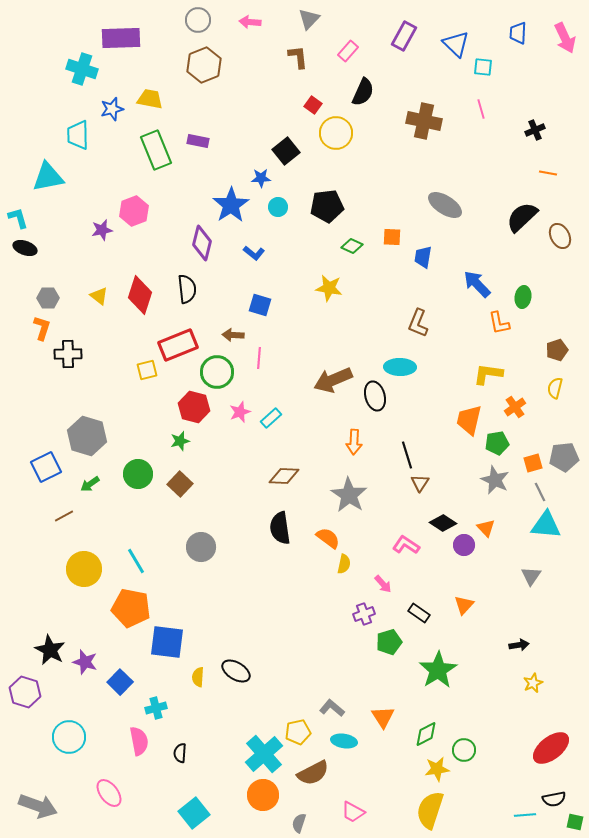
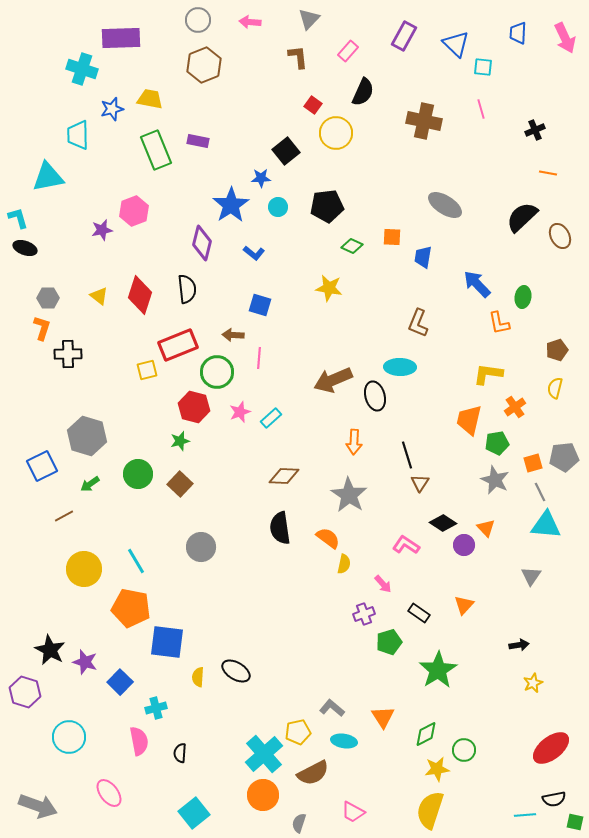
blue square at (46, 467): moved 4 px left, 1 px up
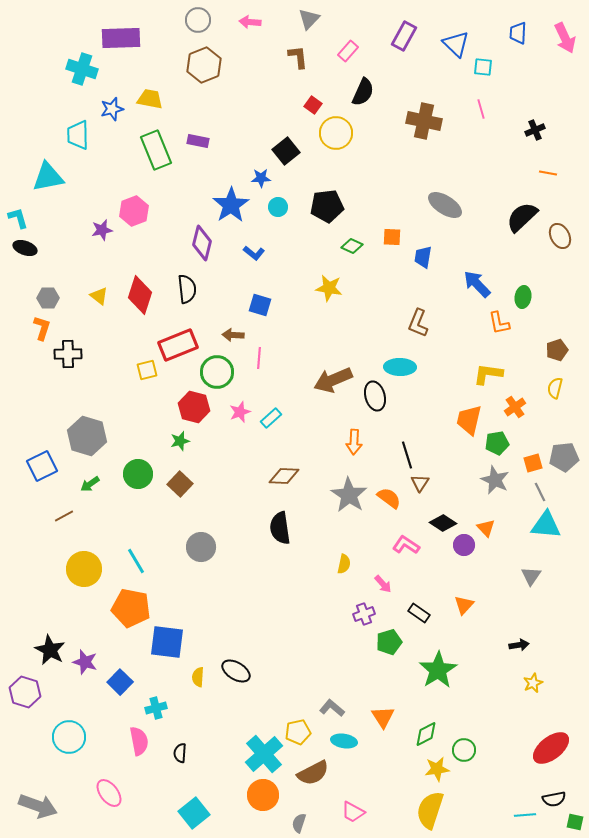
orange semicircle at (328, 538): moved 61 px right, 40 px up
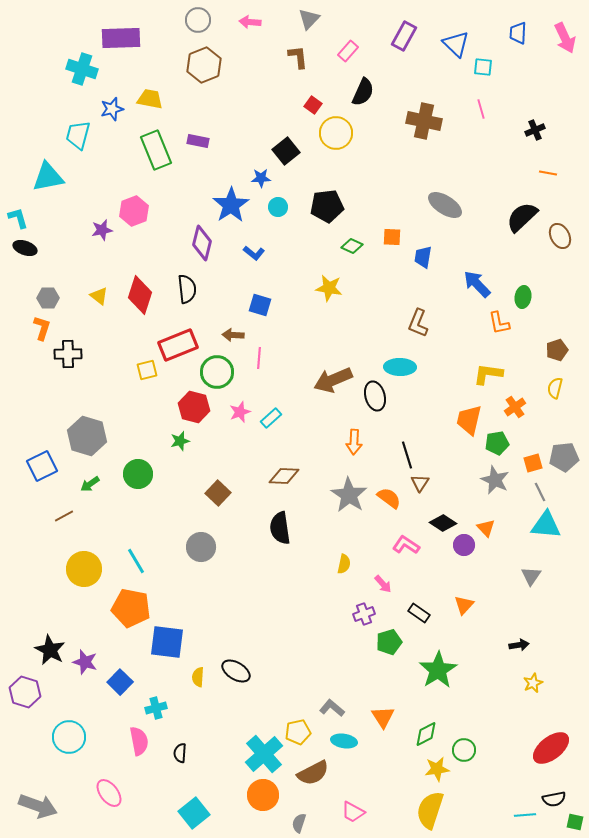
cyan trapezoid at (78, 135): rotated 16 degrees clockwise
brown square at (180, 484): moved 38 px right, 9 px down
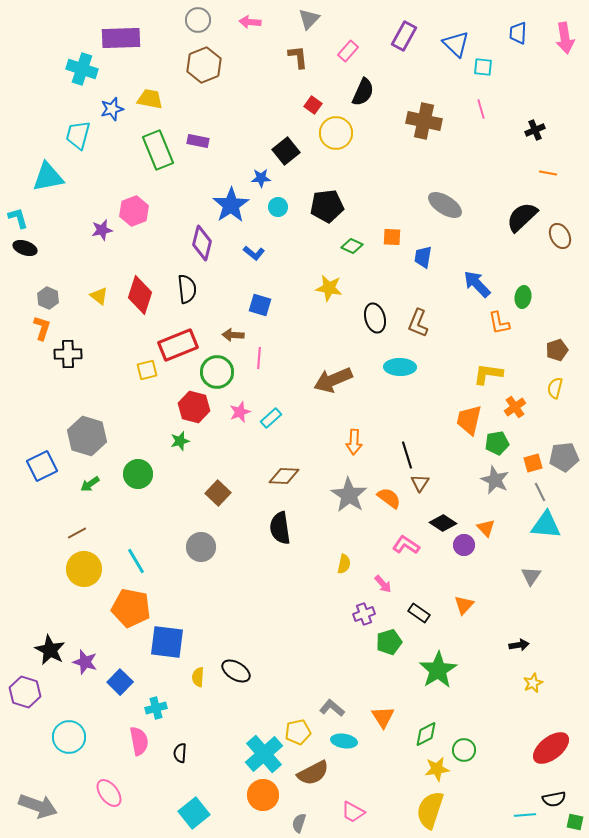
pink arrow at (565, 38): rotated 16 degrees clockwise
green rectangle at (156, 150): moved 2 px right
gray hexagon at (48, 298): rotated 25 degrees clockwise
black ellipse at (375, 396): moved 78 px up
brown line at (64, 516): moved 13 px right, 17 px down
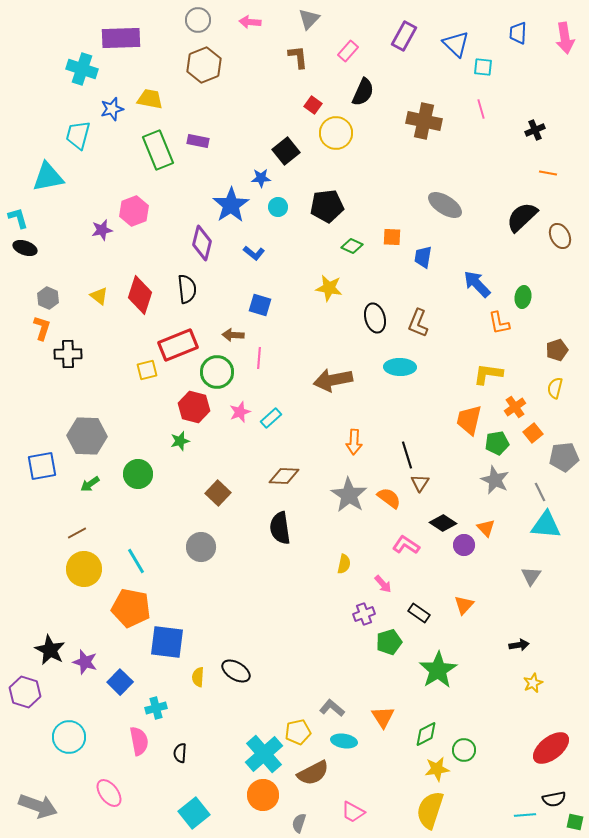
brown arrow at (333, 380): rotated 12 degrees clockwise
gray hexagon at (87, 436): rotated 15 degrees counterclockwise
orange square at (533, 463): moved 30 px up; rotated 24 degrees counterclockwise
blue square at (42, 466): rotated 16 degrees clockwise
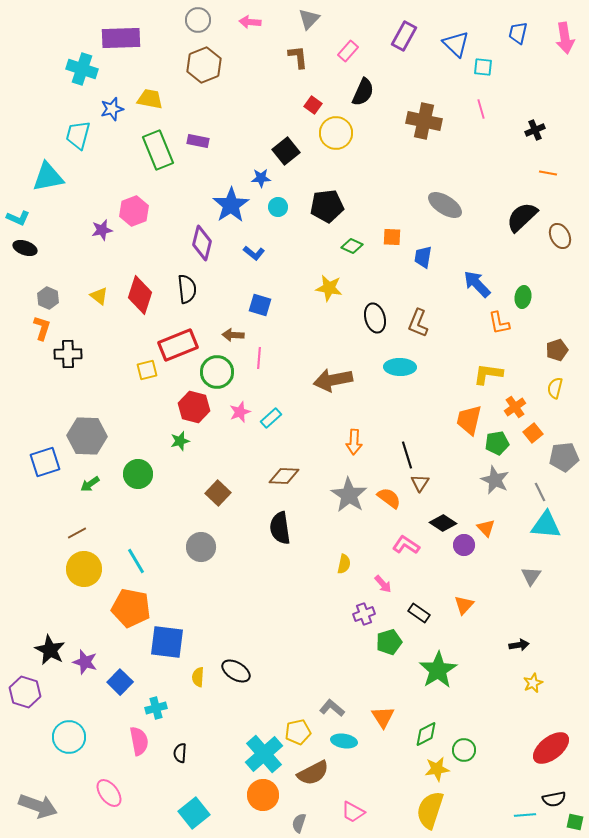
blue trapezoid at (518, 33): rotated 10 degrees clockwise
cyan L-shape at (18, 218): rotated 130 degrees clockwise
blue square at (42, 466): moved 3 px right, 4 px up; rotated 8 degrees counterclockwise
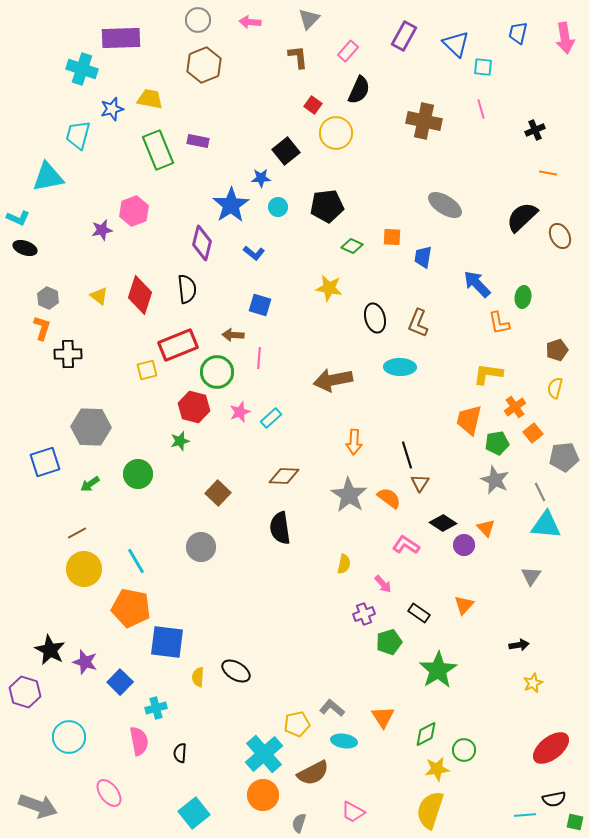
black semicircle at (363, 92): moved 4 px left, 2 px up
gray hexagon at (87, 436): moved 4 px right, 9 px up
yellow pentagon at (298, 732): moved 1 px left, 8 px up
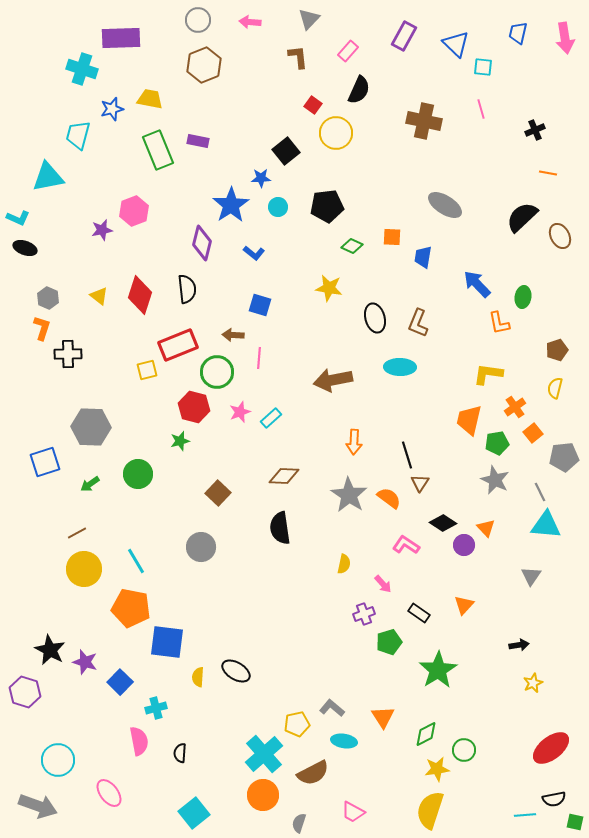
cyan circle at (69, 737): moved 11 px left, 23 px down
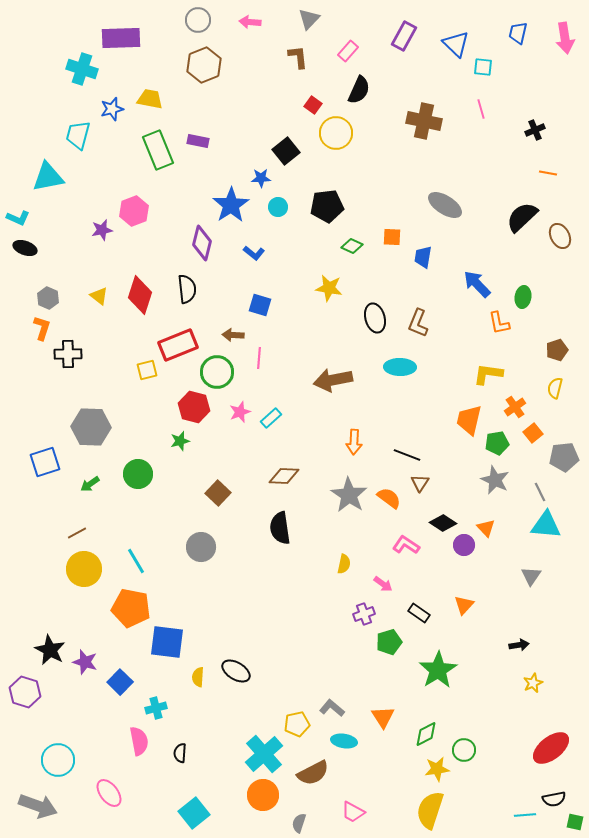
black line at (407, 455): rotated 52 degrees counterclockwise
pink arrow at (383, 584): rotated 12 degrees counterclockwise
